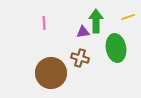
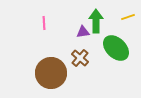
green ellipse: rotated 36 degrees counterclockwise
brown cross: rotated 24 degrees clockwise
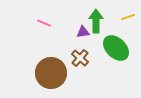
pink line: rotated 64 degrees counterclockwise
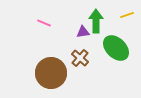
yellow line: moved 1 px left, 2 px up
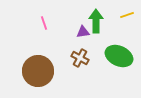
pink line: rotated 48 degrees clockwise
green ellipse: moved 3 px right, 8 px down; rotated 20 degrees counterclockwise
brown cross: rotated 12 degrees counterclockwise
brown circle: moved 13 px left, 2 px up
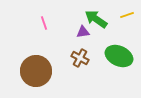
green arrow: moved 2 px up; rotated 55 degrees counterclockwise
brown circle: moved 2 px left
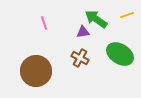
green ellipse: moved 1 px right, 2 px up; rotated 8 degrees clockwise
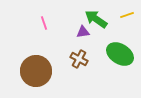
brown cross: moved 1 px left, 1 px down
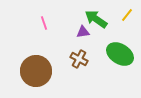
yellow line: rotated 32 degrees counterclockwise
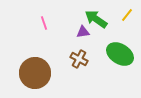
brown circle: moved 1 px left, 2 px down
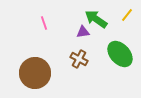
green ellipse: rotated 16 degrees clockwise
